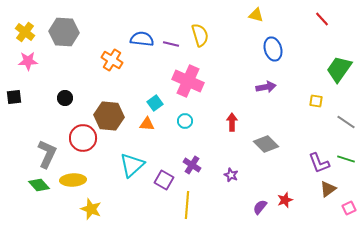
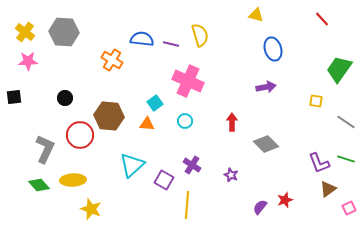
red circle: moved 3 px left, 3 px up
gray L-shape: moved 2 px left, 5 px up
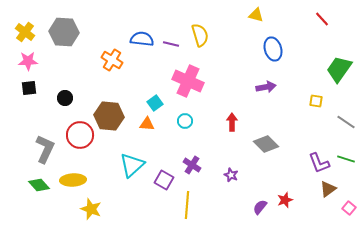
black square: moved 15 px right, 9 px up
pink square: rotated 24 degrees counterclockwise
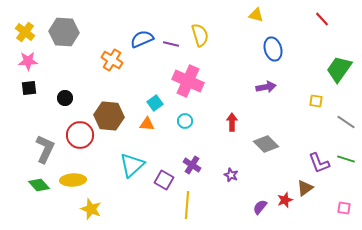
blue semicircle: rotated 30 degrees counterclockwise
brown triangle: moved 23 px left, 1 px up
pink square: moved 5 px left; rotated 32 degrees counterclockwise
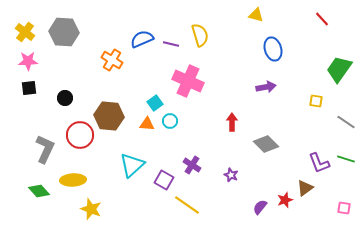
cyan circle: moved 15 px left
green diamond: moved 6 px down
yellow line: rotated 60 degrees counterclockwise
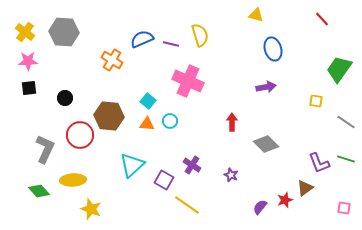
cyan square: moved 7 px left, 2 px up; rotated 14 degrees counterclockwise
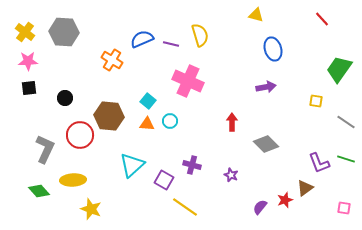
purple cross: rotated 18 degrees counterclockwise
yellow line: moved 2 px left, 2 px down
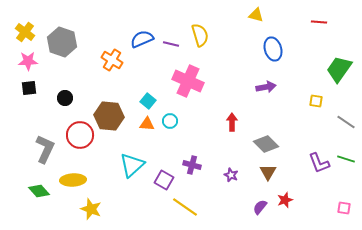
red line: moved 3 px left, 3 px down; rotated 42 degrees counterclockwise
gray hexagon: moved 2 px left, 10 px down; rotated 16 degrees clockwise
brown triangle: moved 37 px left, 16 px up; rotated 24 degrees counterclockwise
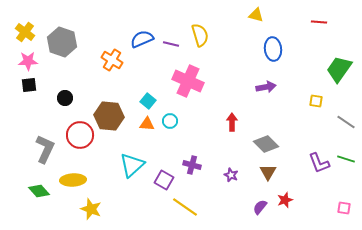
blue ellipse: rotated 10 degrees clockwise
black square: moved 3 px up
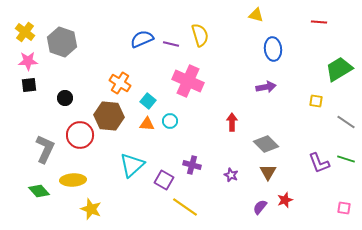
orange cross: moved 8 px right, 23 px down
green trapezoid: rotated 24 degrees clockwise
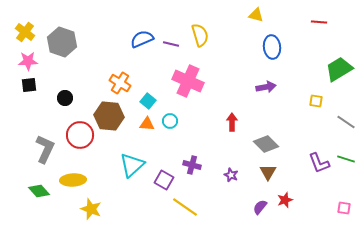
blue ellipse: moved 1 px left, 2 px up
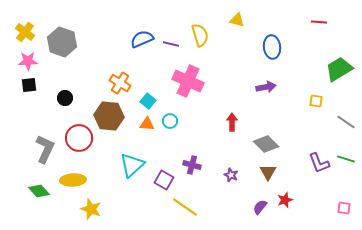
yellow triangle: moved 19 px left, 5 px down
red circle: moved 1 px left, 3 px down
